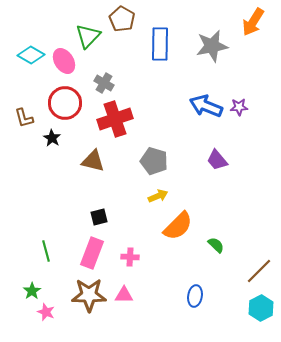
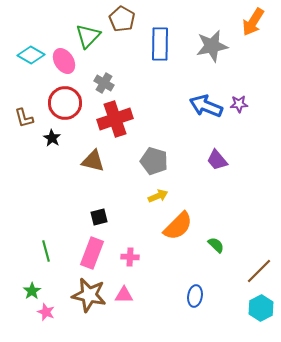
purple star: moved 3 px up
brown star: rotated 12 degrees clockwise
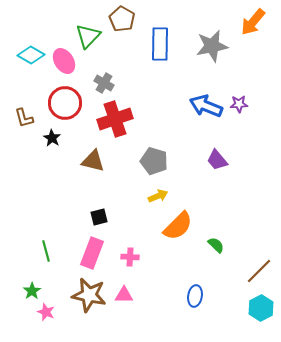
orange arrow: rotated 8 degrees clockwise
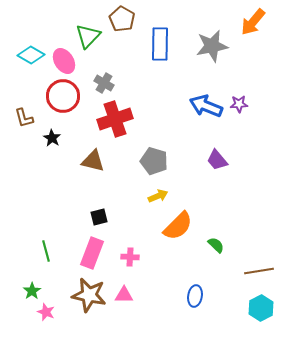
red circle: moved 2 px left, 7 px up
brown line: rotated 36 degrees clockwise
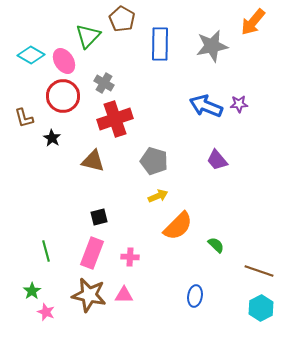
brown line: rotated 28 degrees clockwise
